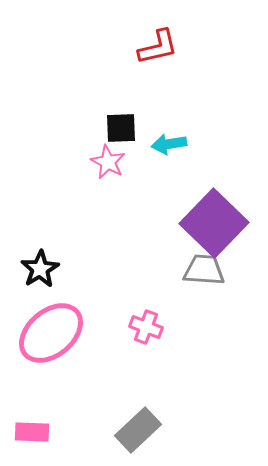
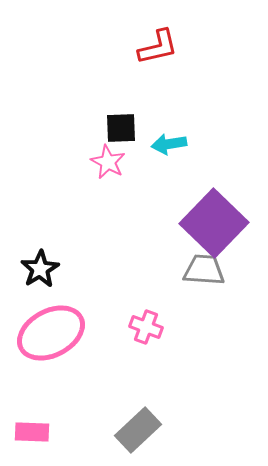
pink ellipse: rotated 12 degrees clockwise
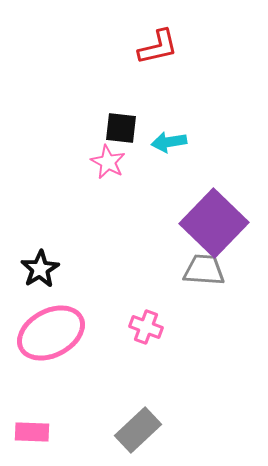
black square: rotated 8 degrees clockwise
cyan arrow: moved 2 px up
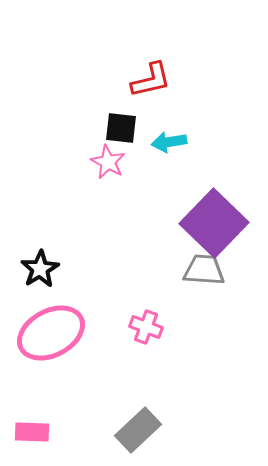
red L-shape: moved 7 px left, 33 px down
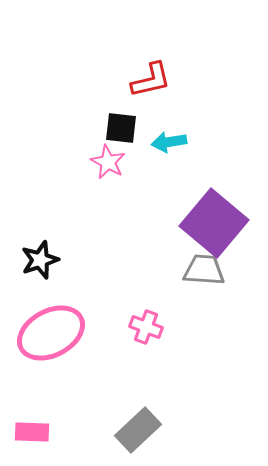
purple square: rotated 4 degrees counterclockwise
black star: moved 9 px up; rotated 12 degrees clockwise
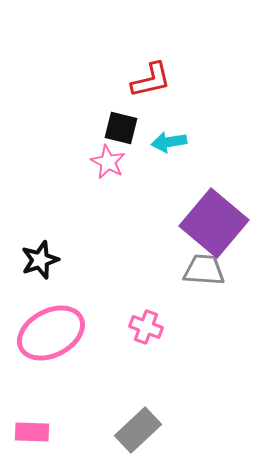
black square: rotated 8 degrees clockwise
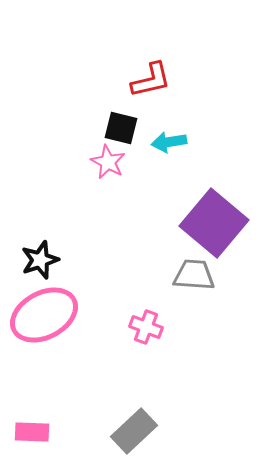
gray trapezoid: moved 10 px left, 5 px down
pink ellipse: moved 7 px left, 18 px up
gray rectangle: moved 4 px left, 1 px down
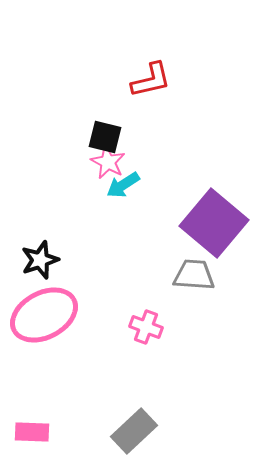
black square: moved 16 px left, 9 px down
cyan arrow: moved 46 px left, 43 px down; rotated 24 degrees counterclockwise
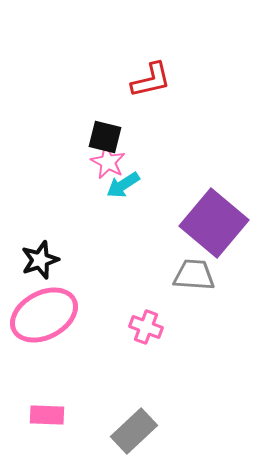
pink rectangle: moved 15 px right, 17 px up
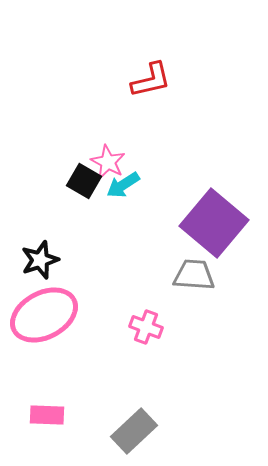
black square: moved 21 px left, 44 px down; rotated 16 degrees clockwise
